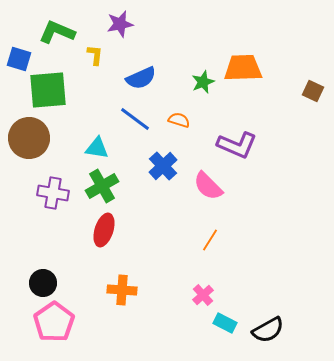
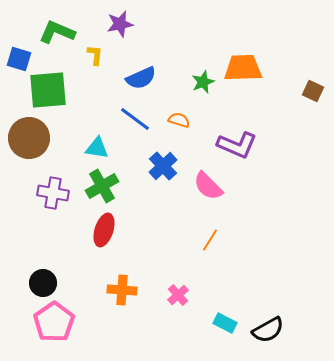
pink cross: moved 25 px left
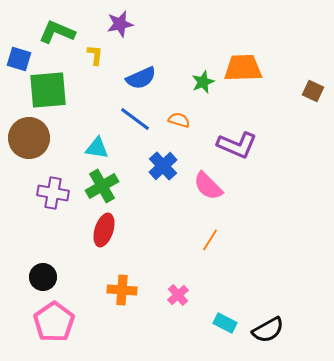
black circle: moved 6 px up
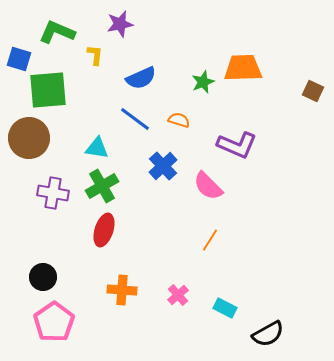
cyan rectangle: moved 15 px up
black semicircle: moved 4 px down
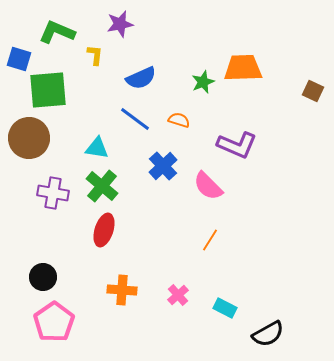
green cross: rotated 20 degrees counterclockwise
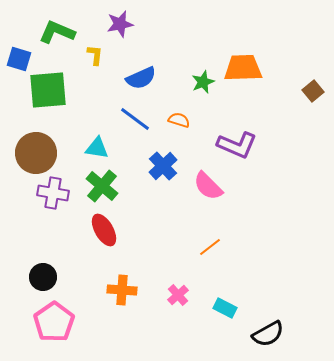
brown square: rotated 25 degrees clockwise
brown circle: moved 7 px right, 15 px down
red ellipse: rotated 48 degrees counterclockwise
orange line: moved 7 px down; rotated 20 degrees clockwise
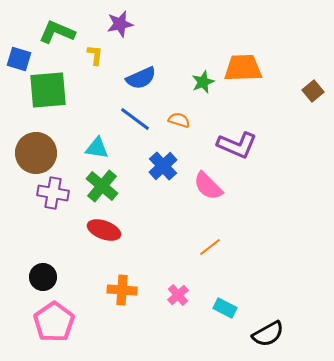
red ellipse: rotated 40 degrees counterclockwise
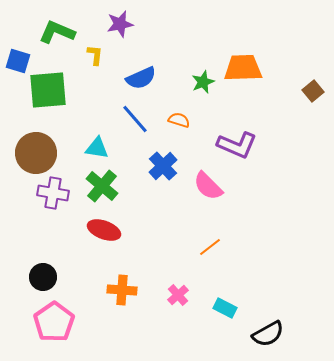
blue square: moved 1 px left, 2 px down
blue line: rotated 12 degrees clockwise
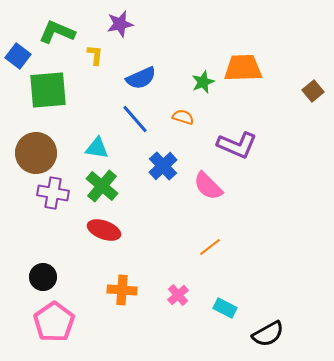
blue square: moved 5 px up; rotated 20 degrees clockwise
orange semicircle: moved 4 px right, 3 px up
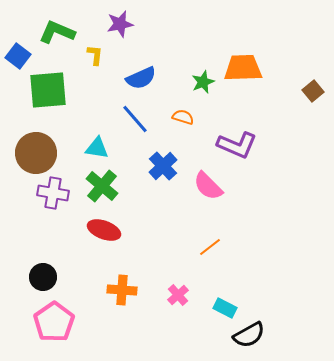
black semicircle: moved 19 px left, 1 px down
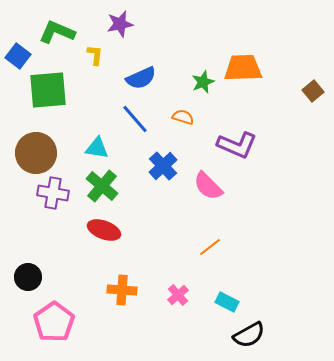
black circle: moved 15 px left
cyan rectangle: moved 2 px right, 6 px up
